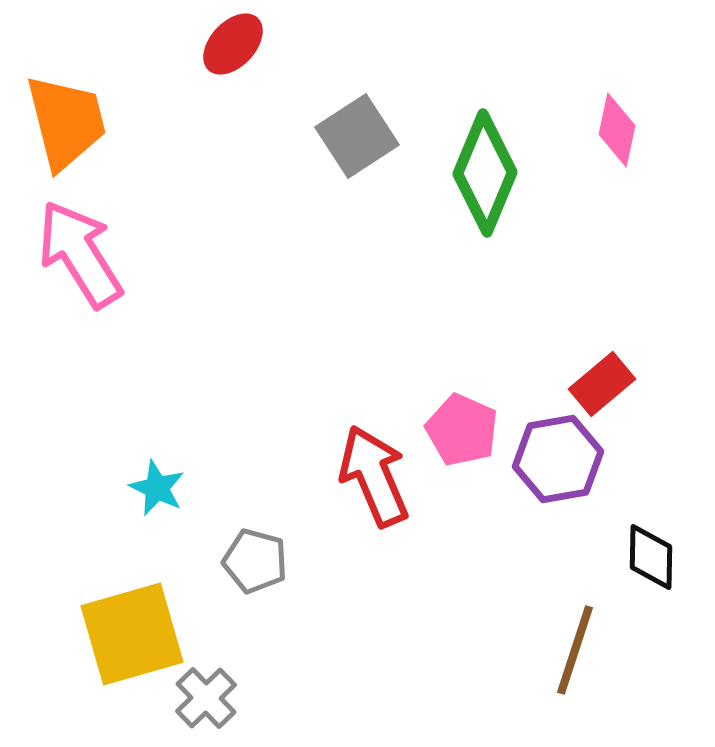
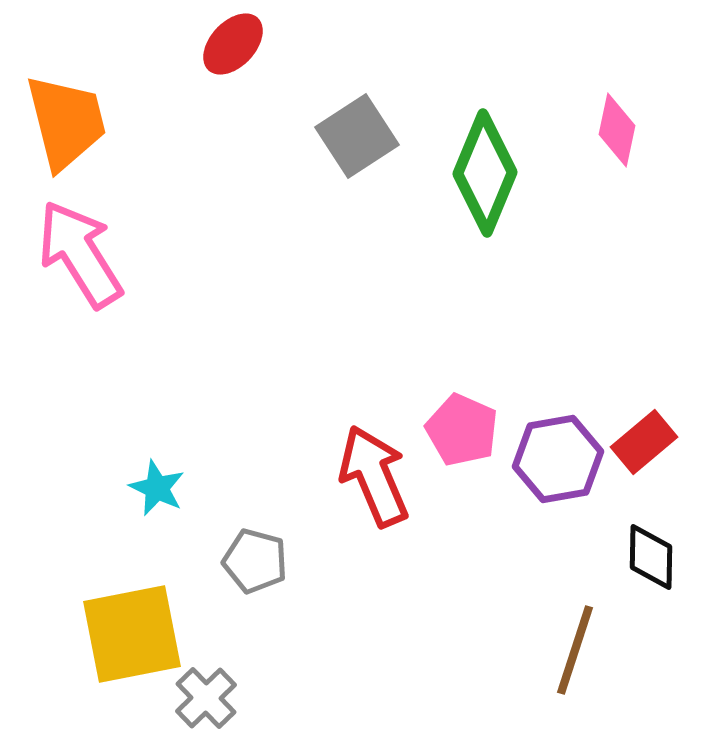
red rectangle: moved 42 px right, 58 px down
yellow square: rotated 5 degrees clockwise
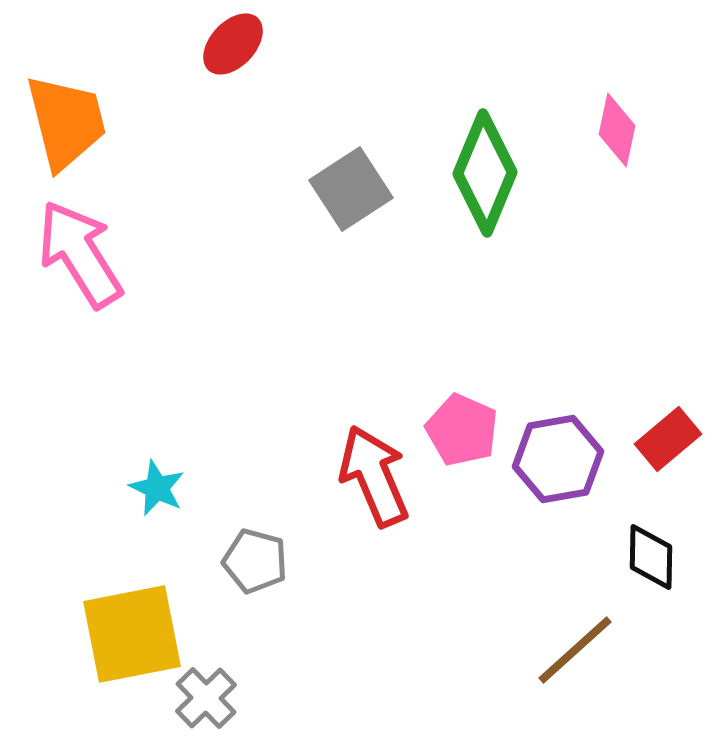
gray square: moved 6 px left, 53 px down
red rectangle: moved 24 px right, 3 px up
brown line: rotated 30 degrees clockwise
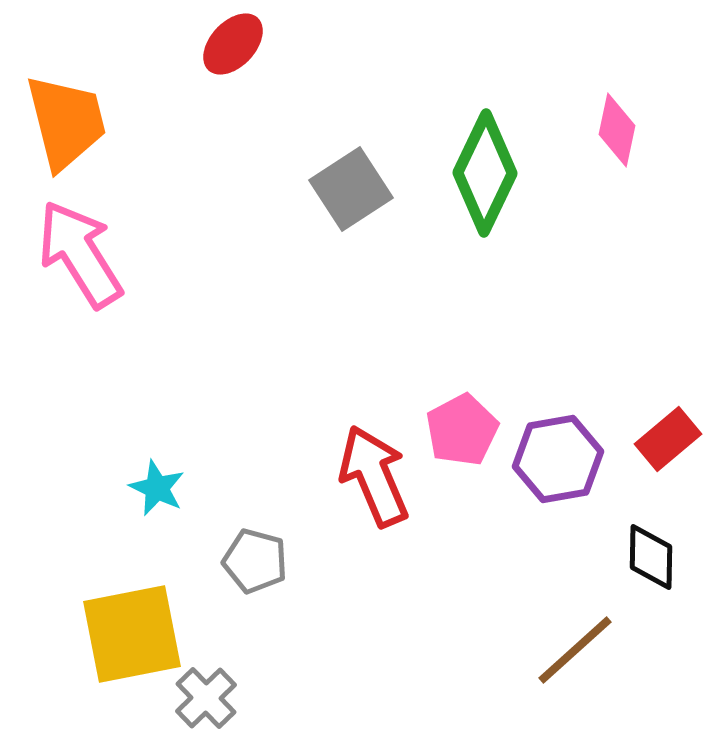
green diamond: rotated 3 degrees clockwise
pink pentagon: rotated 20 degrees clockwise
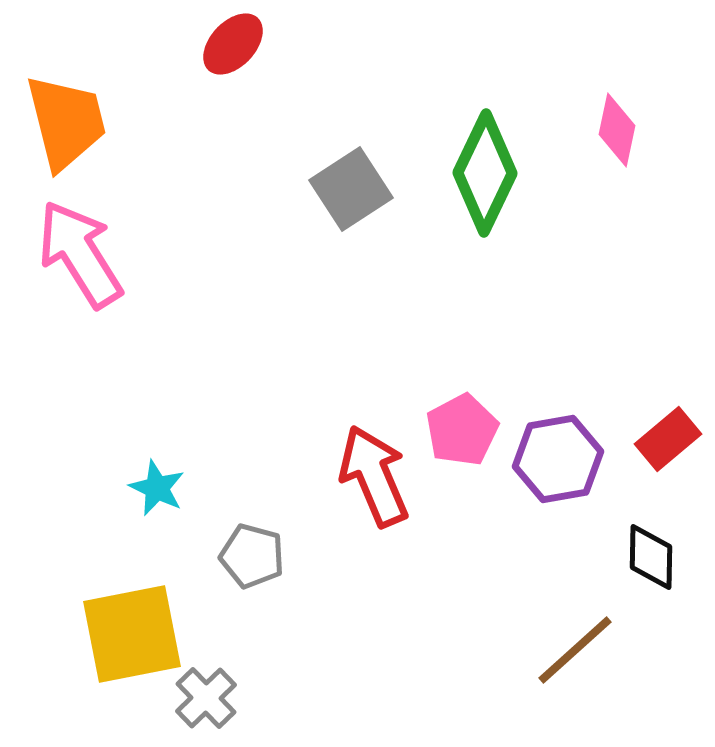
gray pentagon: moved 3 px left, 5 px up
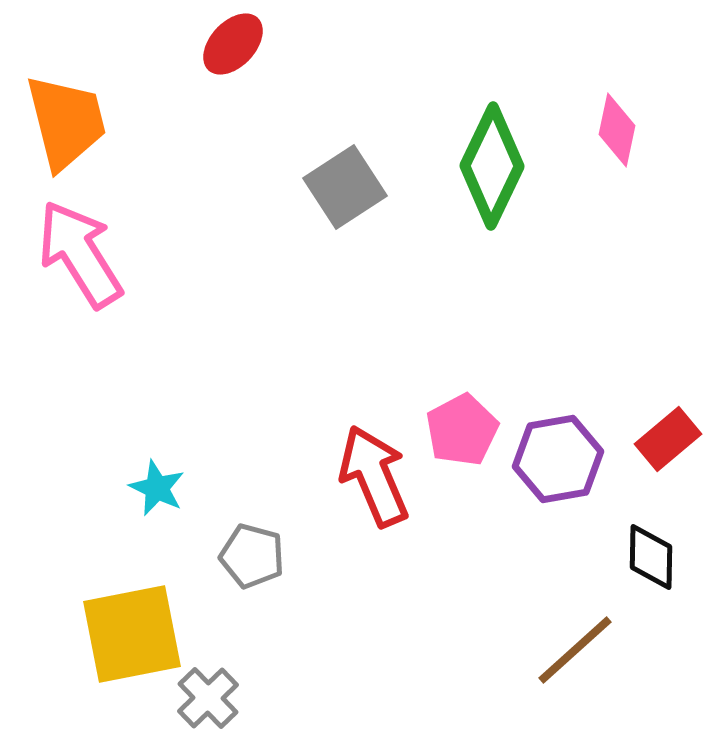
green diamond: moved 7 px right, 7 px up
gray square: moved 6 px left, 2 px up
gray cross: moved 2 px right
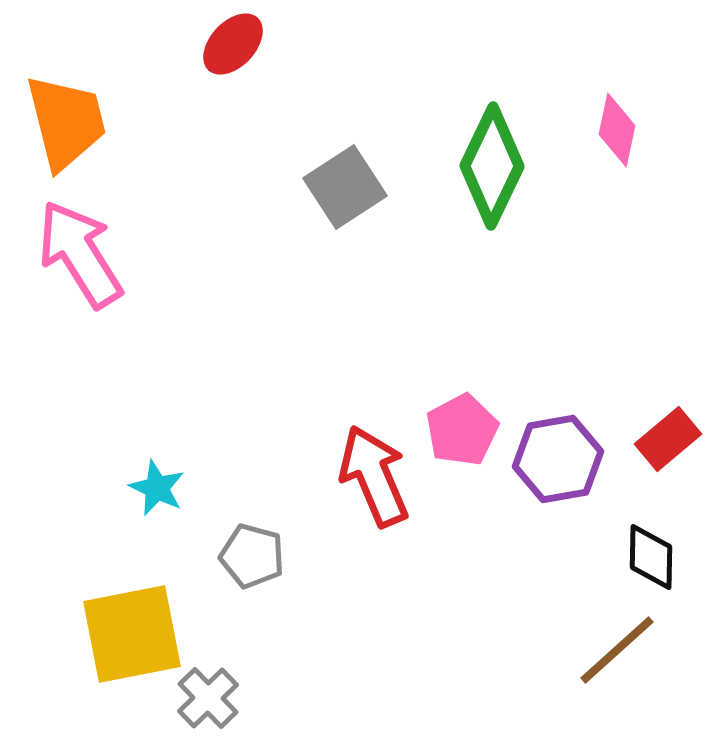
brown line: moved 42 px right
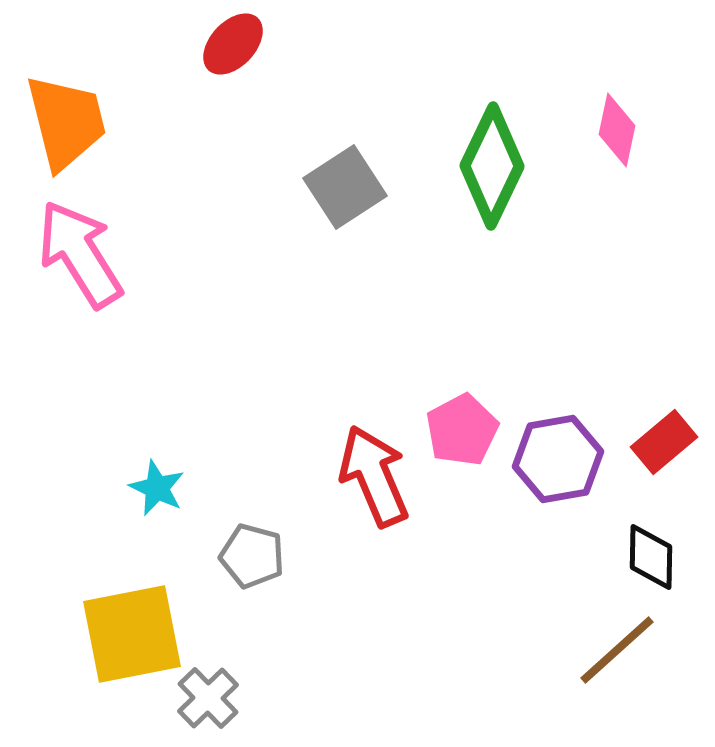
red rectangle: moved 4 px left, 3 px down
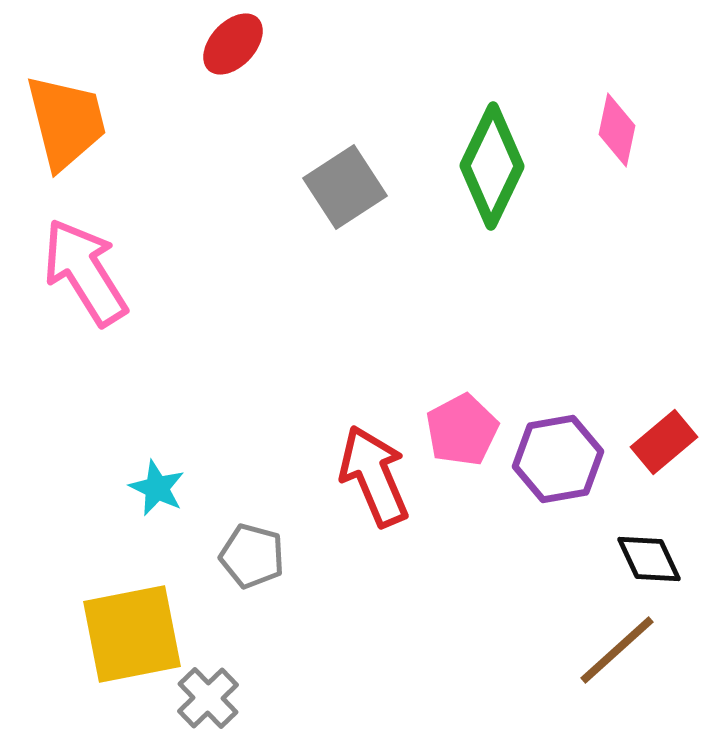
pink arrow: moved 5 px right, 18 px down
black diamond: moved 2 px left, 2 px down; rotated 26 degrees counterclockwise
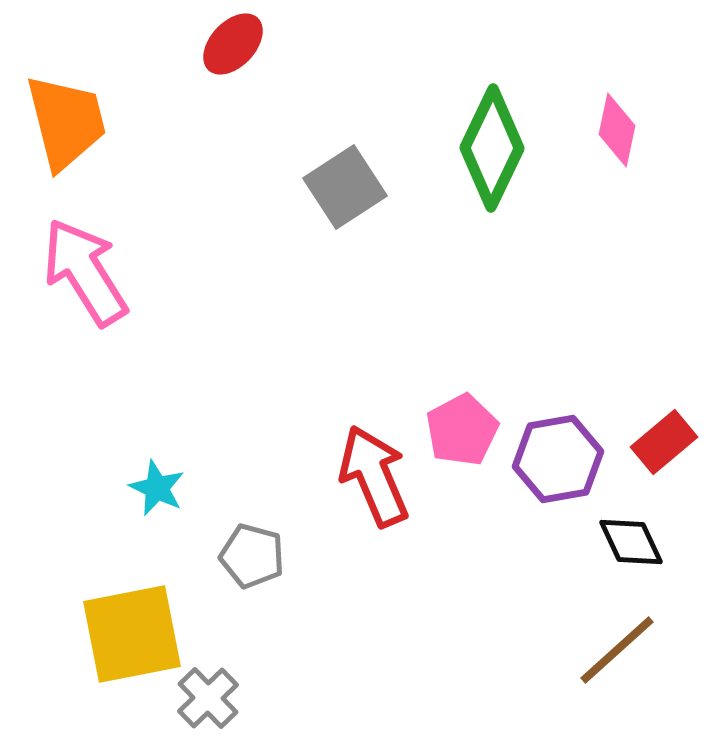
green diamond: moved 18 px up
black diamond: moved 18 px left, 17 px up
